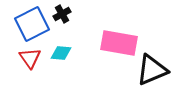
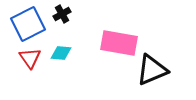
blue square: moved 4 px left
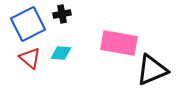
black cross: rotated 18 degrees clockwise
red triangle: rotated 15 degrees counterclockwise
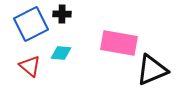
black cross: rotated 12 degrees clockwise
blue square: moved 3 px right
red triangle: moved 8 px down
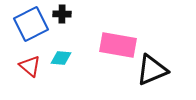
pink rectangle: moved 1 px left, 2 px down
cyan diamond: moved 5 px down
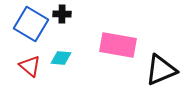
blue square: rotated 32 degrees counterclockwise
black triangle: moved 9 px right
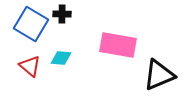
black triangle: moved 2 px left, 5 px down
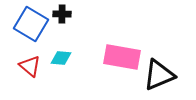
pink rectangle: moved 4 px right, 12 px down
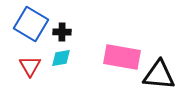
black cross: moved 18 px down
cyan diamond: rotated 15 degrees counterclockwise
red triangle: rotated 20 degrees clockwise
black triangle: rotated 28 degrees clockwise
